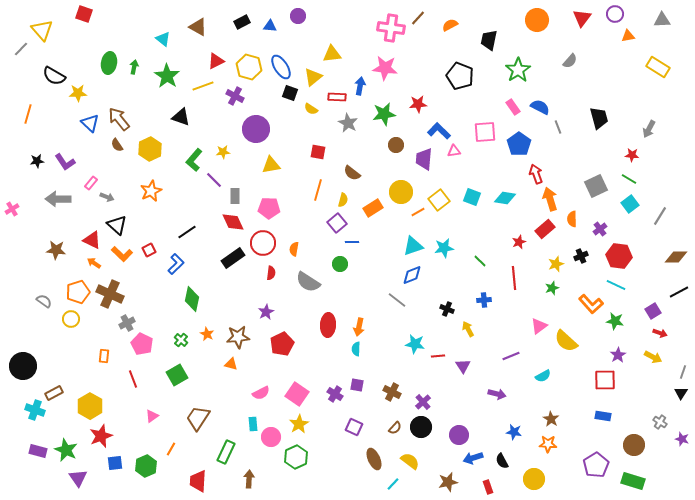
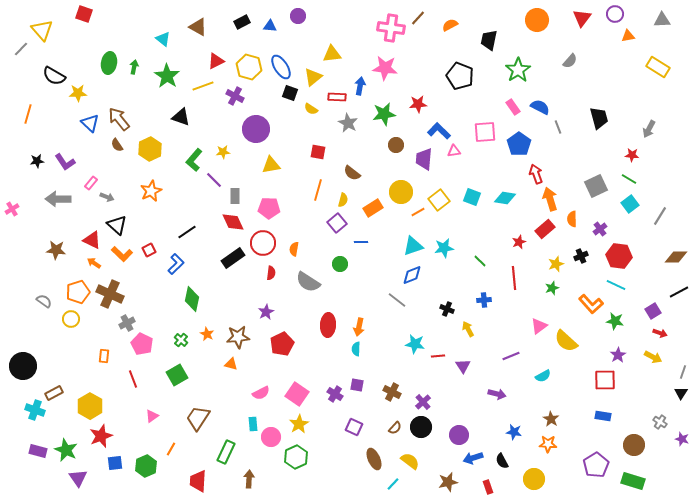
blue line at (352, 242): moved 9 px right
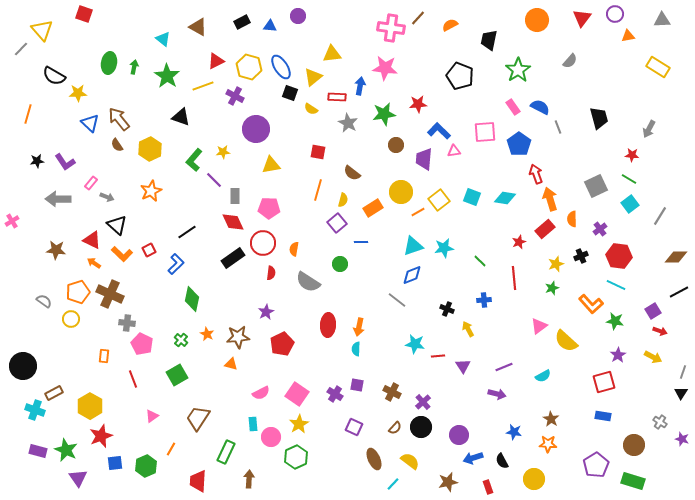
pink cross at (12, 209): moved 12 px down
gray cross at (127, 323): rotated 35 degrees clockwise
red arrow at (660, 333): moved 2 px up
purple line at (511, 356): moved 7 px left, 11 px down
red square at (605, 380): moved 1 px left, 2 px down; rotated 15 degrees counterclockwise
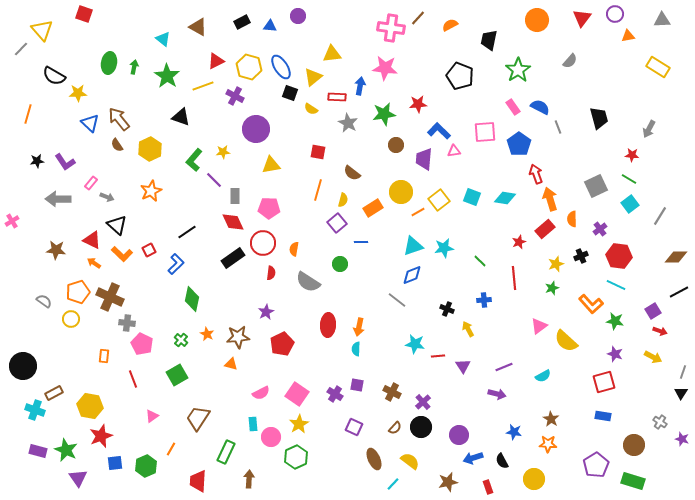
brown cross at (110, 294): moved 3 px down
purple star at (618, 355): moved 3 px left, 1 px up; rotated 21 degrees counterclockwise
yellow hexagon at (90, 406): rotated 20 degrees counterclockwise
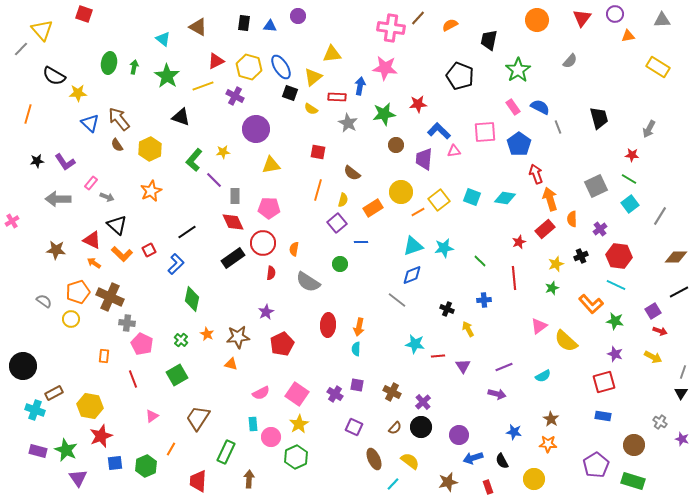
black rectangle at (242, 22): moved 2 px right, 1 px down; rotated 56 degrees counterclockwise
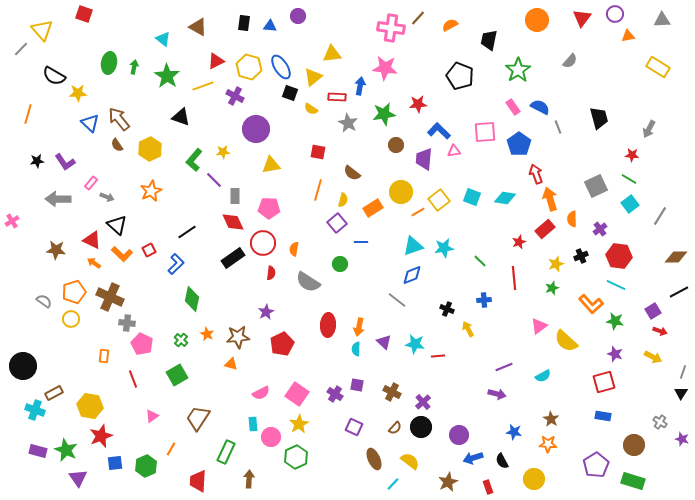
orange pentagon at (78, 292): moved 4 px left
purple triangle at (463, 366): moved 79 px left, 24 px up; rotated 14 degrees counterclockwise
brown star at (448, 482): rotated 12 degrees counterclockwise
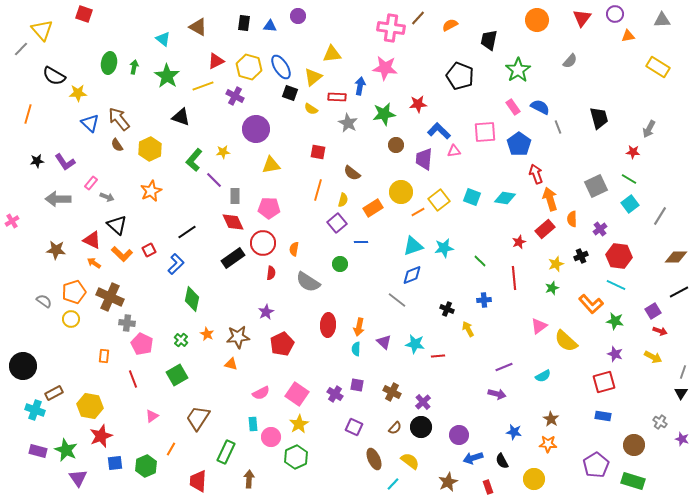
red star at (632, 155): moved 1 px right, 3 px up
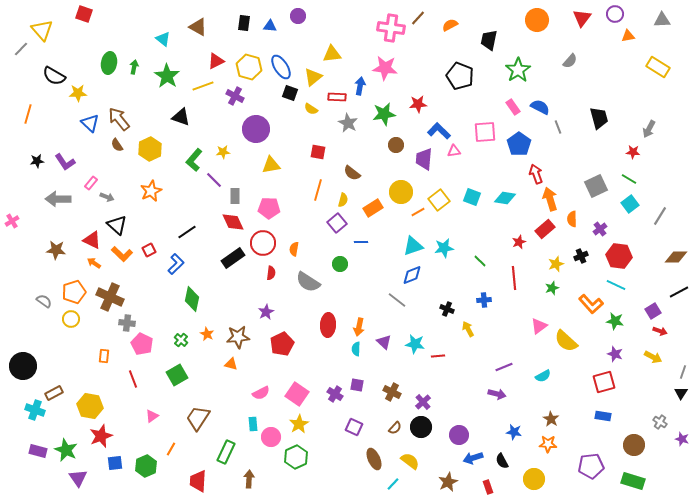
purple pentagon at (596, 465): moved 5 px left, 1 px down; rotated 25 degrees clockwise
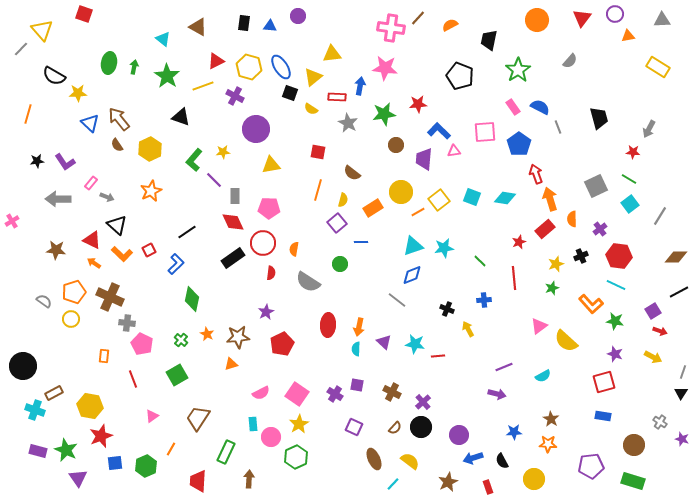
orange triangle at (231, 364): rotated 32 degrees counterclockwise
blue star at (514, 432): rotated 14 degrees counterclockwise
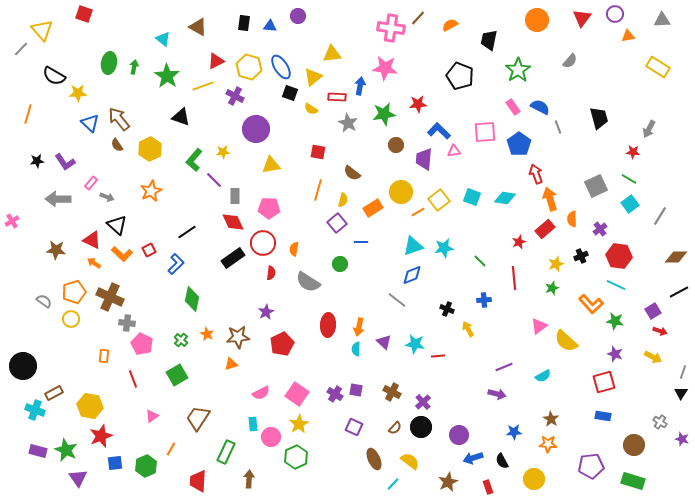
purple square at (357, 385): moved 1 px left, 5 px down
